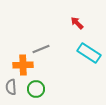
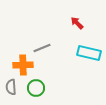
gray line: moved 1 px right, 1 px up
cyan rectangle: rotated 20 degrees counterclockwise
green circle: moved 1 px up
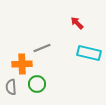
orange cross: moved 1 px left, 1 px up
green circle: moved 1 px right, 4 px up
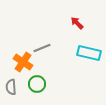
orange cross: moved 1 px right, 2 px up; rotated 36 degrees clockwise
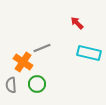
gray semicircle: moved 2 px up
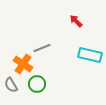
red arrow: moved 1 px left, 2 px up
cyan rectangle: moved 1 px right, 2 px down
orange cross: moved 2 px down
gray semicircle: rotated 28 degrees counterclockwise
